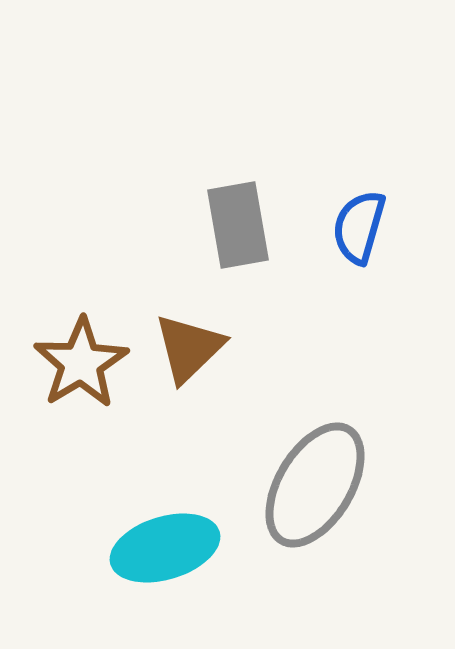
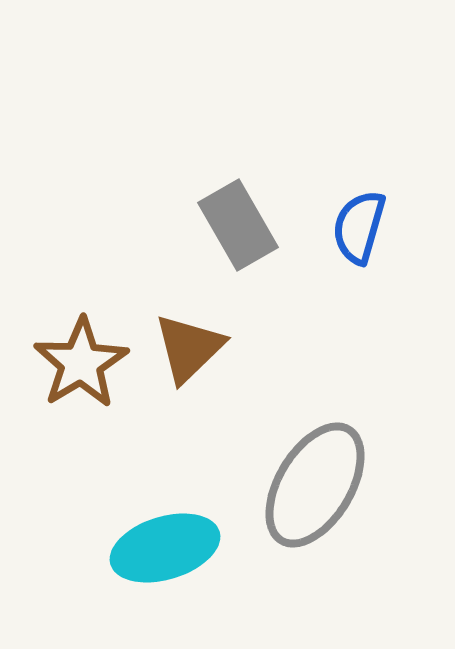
gray rectangle: rotated 20 degrees counterclockwise
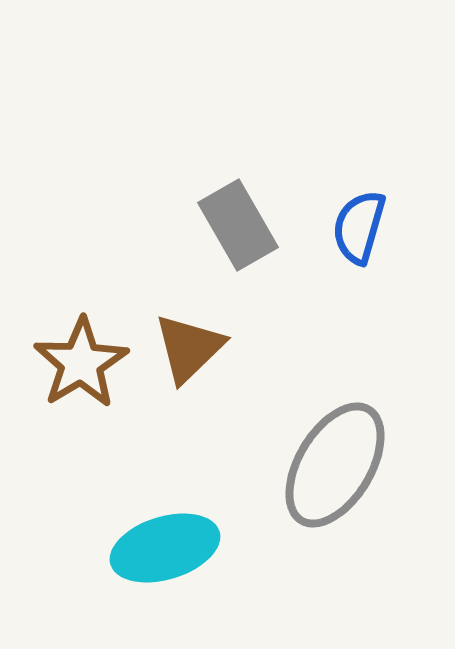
gray ellipse: moved 20 px right, 20 px up
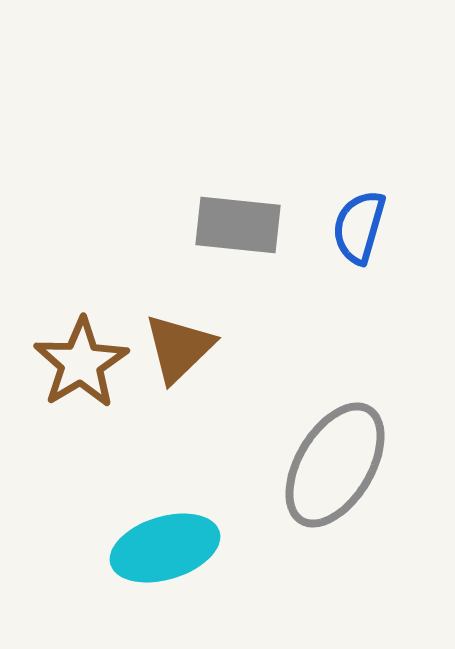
gray rectangle: rotated 54 degrees counterclockwise
brown triangle: moved 10 px left
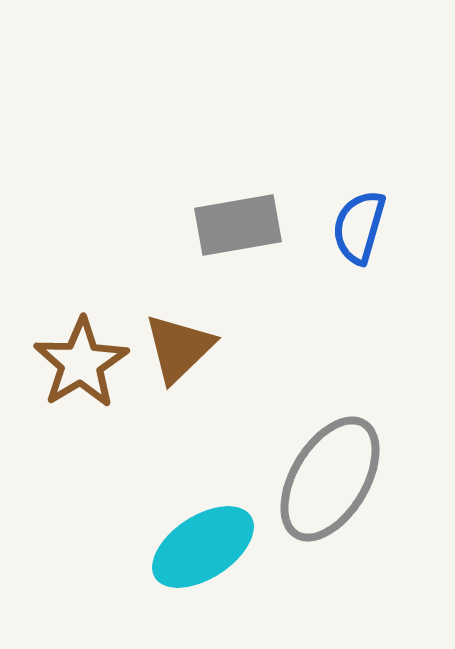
gray rectangle: rotated 16 degrees counterclockwise
gray ellipse: moved 5 px left, 14 px down
cyan ellipse: moved 38 px right, 1 px up; rotated 16 degrees counterclockwise
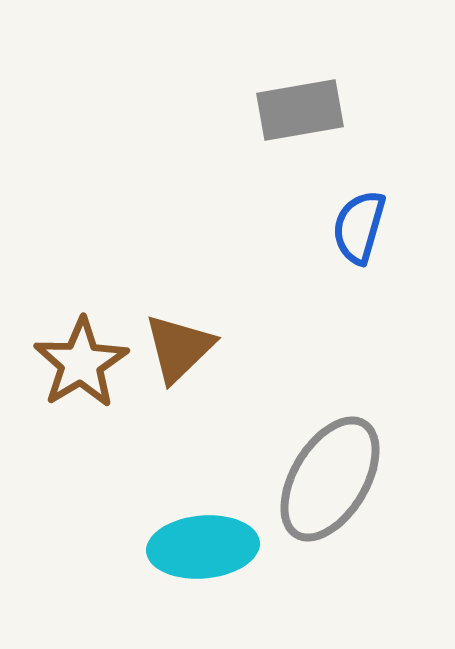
gray rectangle: moved 62 px right, 115 px up
cyan ellipse: rotated 28 degrees clockwise
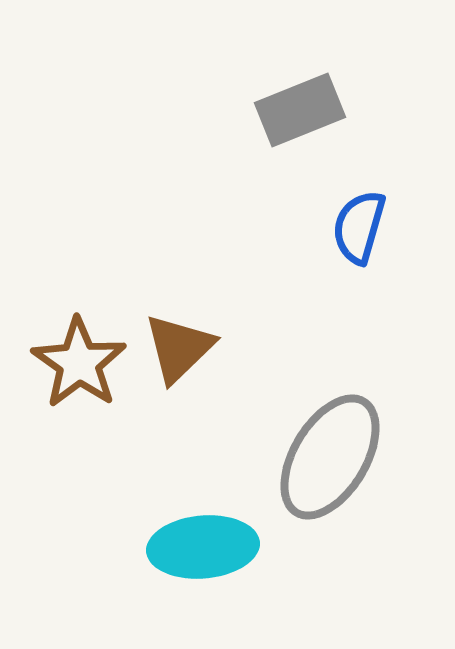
gray rectangle: rotated 12 degrees counterclockwise
brown star: moved 2 px left; rotated 6 degrees counterclockwise
gray ellipse: moved 22 px up
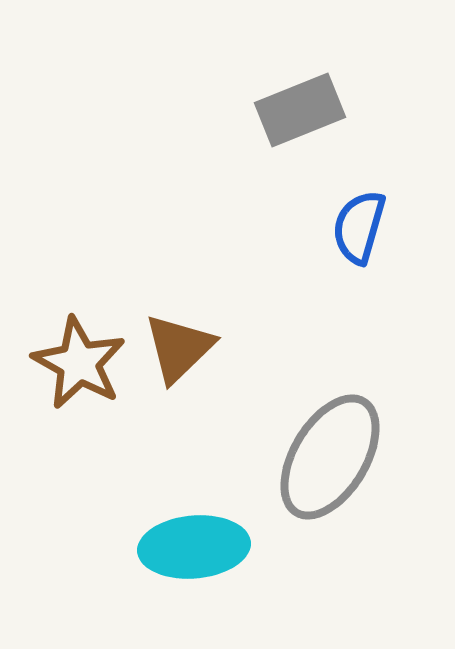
brown star: rotated 6 degrees counterclockwise
cyan ellipse: moved 9 px left
